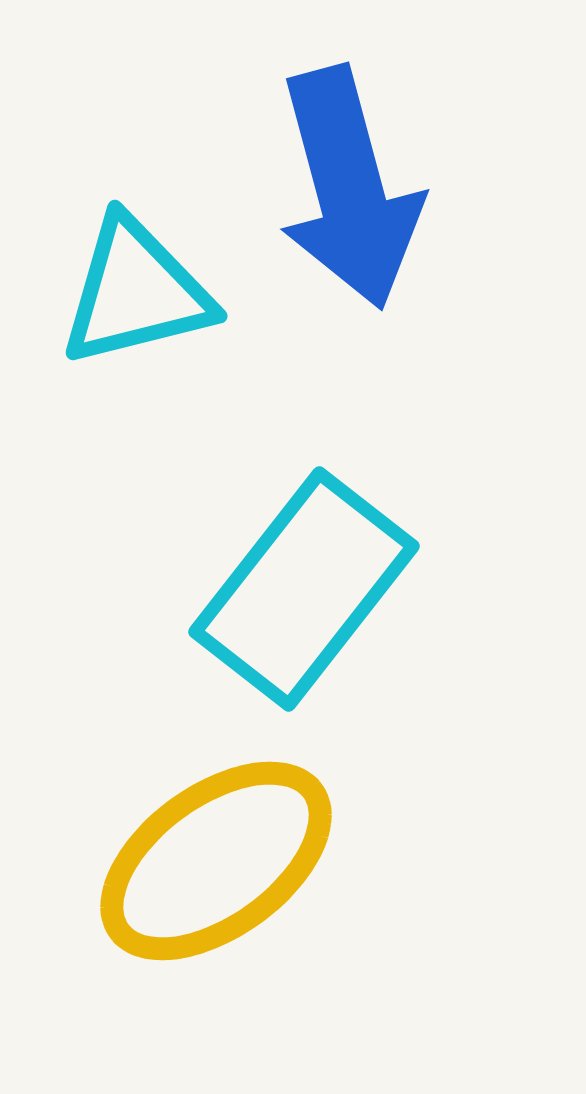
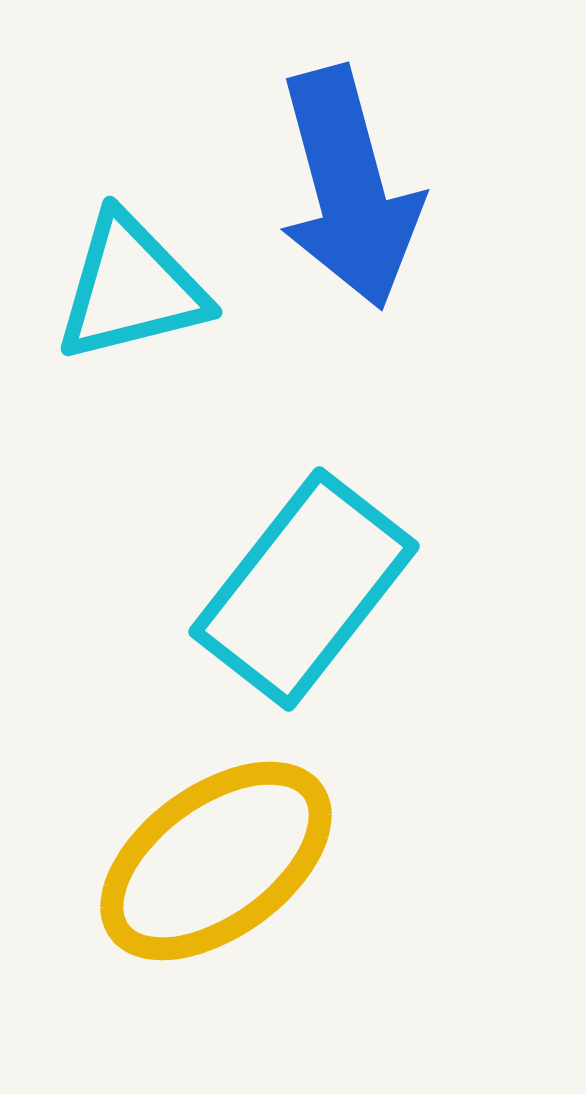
cyan triangle: moved 5 px left, 4 px up
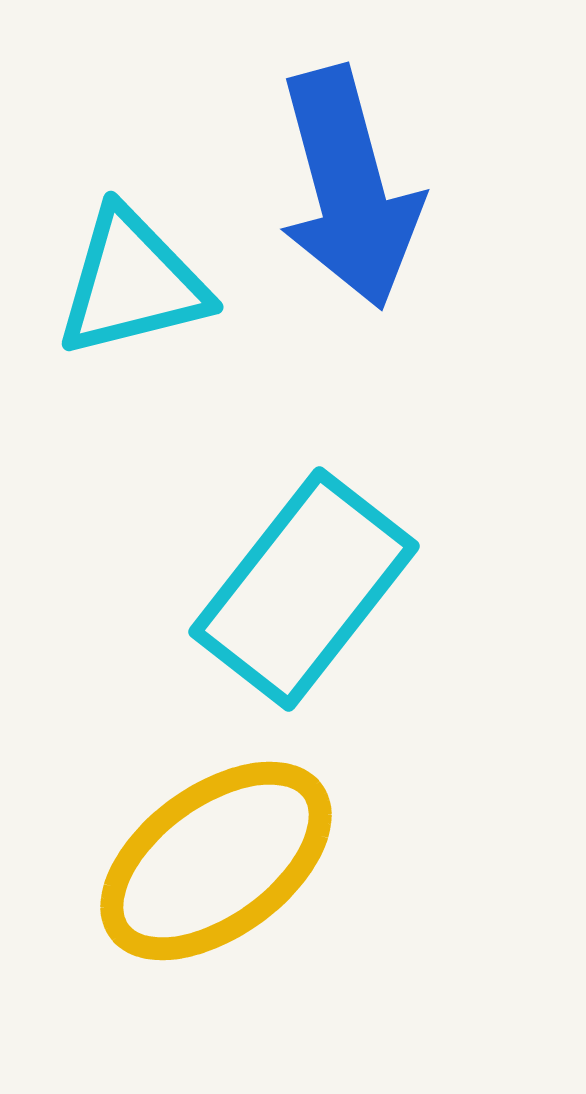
cyan triangle: moved 1 px right, 5 px up
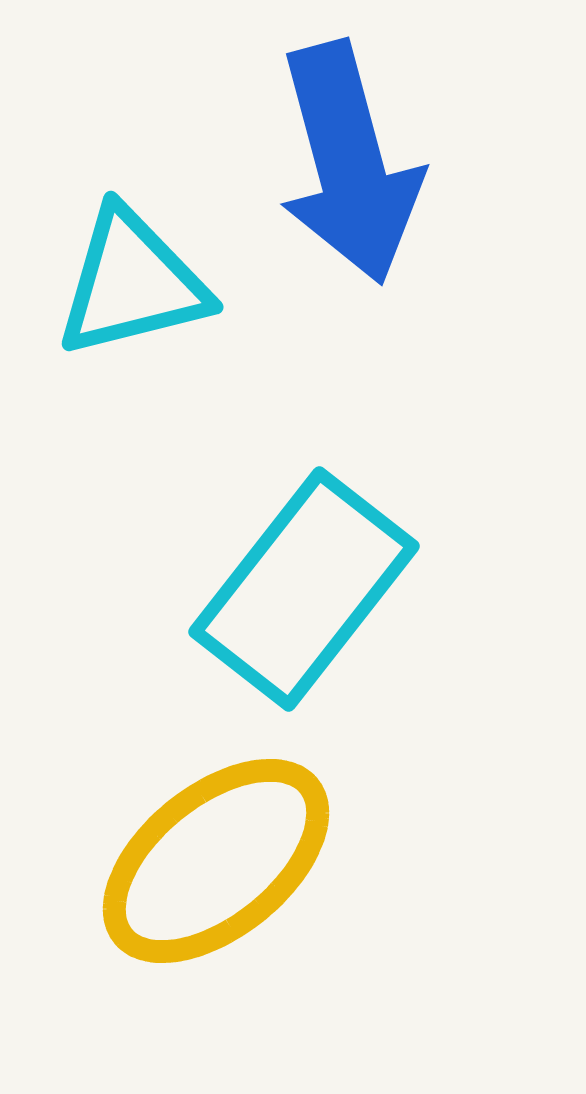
blue arrow: moved 25 px up
yellow ellipse: rotated 3 degrees counterclockwise
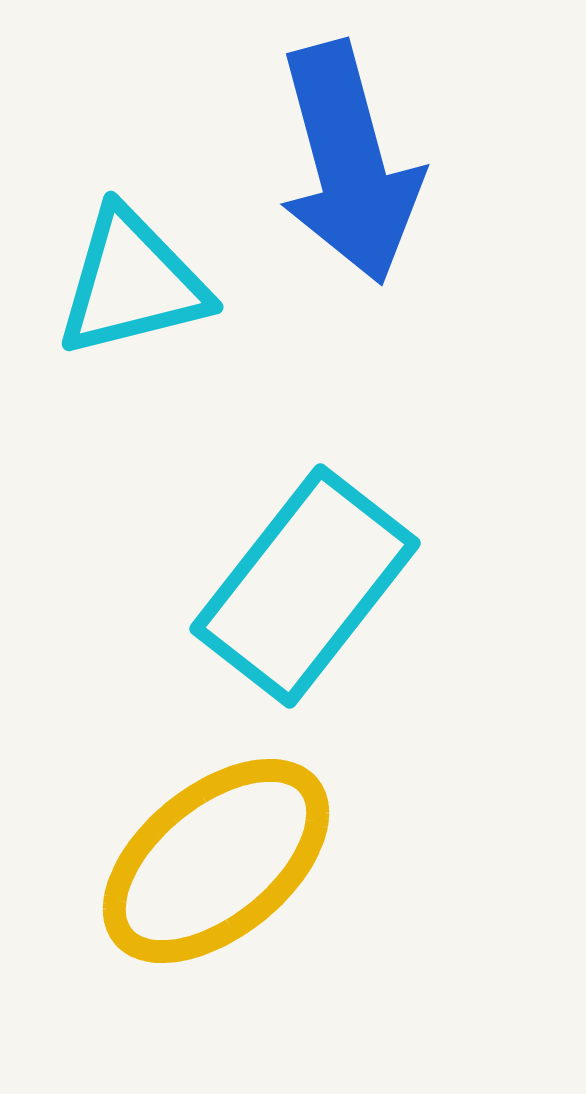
cyan rectangle: moved 1 px right, 3 px up
